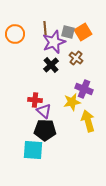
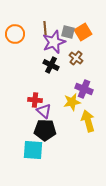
black cross: rotated 21 degrees counterclockwise
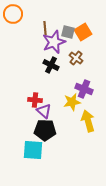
orange circle: moved 2 px left, 20 px up
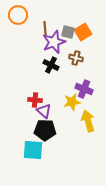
orange circle: moved 5 px right, 1 px down
brown cross: rotated 24 degrees counterclockwise
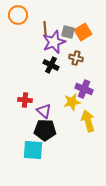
red cross: moved 10 px left
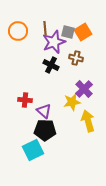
orange circle: moved 16 px down
purple cross: rotated 24 degrees clockwise
cyan square: rotated 30 degrees counterclockwise
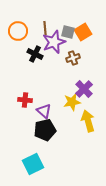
brown cross: moved 3 px left; rotated 32 degrees counterclockwise
black cross: moved 16 px left, 11 px up
black pentagon: rotated 15 degrees counterclockwise
cyan square: moved 14 px down
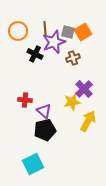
yellow arrow: rotated 45 degrees clockwise
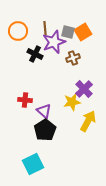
black pentagon: rotated 20 degrees counterclockwise
